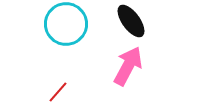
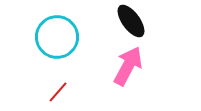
cyan circle: moved 9 px left, 13 px down
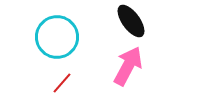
red line: moved 4 px right, 9 px up
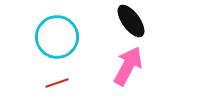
red line: moved 5 px left; rotated 30 degrees clockwise
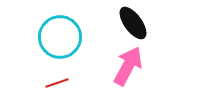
black ellipse: moved 2 px right, 2 px down
cyan circle: moved 3 px right
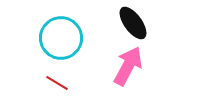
cyan circle: moved 1 px right, 1 px down
red line: rotated 50 degrees clockwise
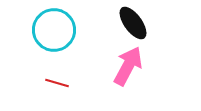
cyan circle: moved 7 px left, 8 px up
red line: rotated 15 degrees counterclockwise
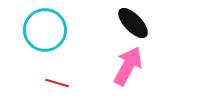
black ellipse: rotated 8 degrees counterclockwise
cyan circle: moved 9 px left
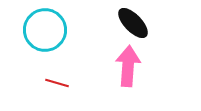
pink arrow: rotated 24 degrees counterclockwise
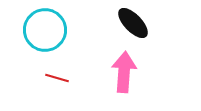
pink arrow: moved 4 px left, 6 px down
red line: moved 5 px up
